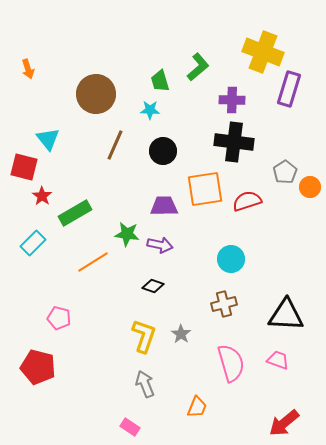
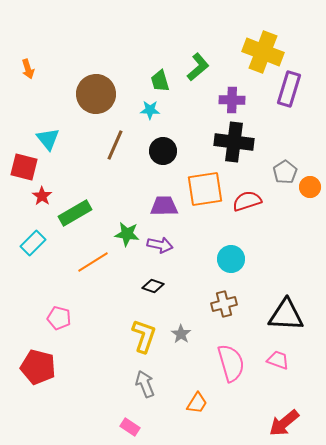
orange trapezoid: moved 4 px up; rotated 10 degrees clockwise
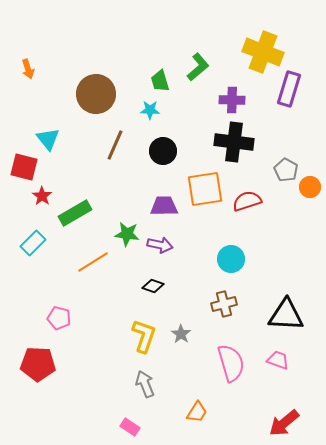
gray pentagon: moved 1 px right, 2 px up; rotated 10 degrees counterclockwise
red pentagon: moved 3 px up; rotated 12 degrees counterclockwise
orange trapezoid: moved 9 px down
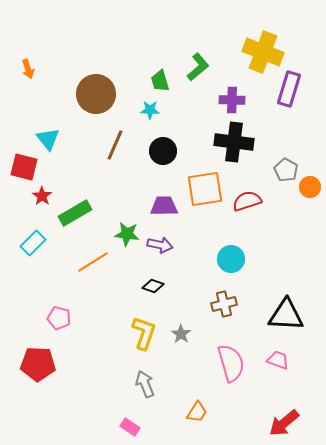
yellow L-shape: moved 3 px up
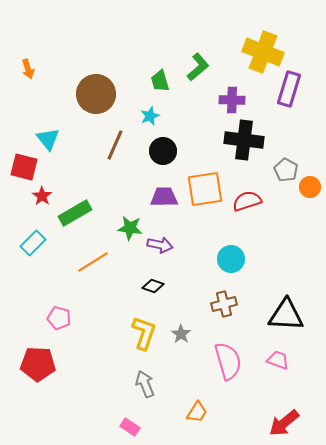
cyan star: moved 6 px down; rotated 24 degrees counterclockwise
black cross: moved 10 px right, 2 px up
purple trapezoid: moved 9 px up
green star: moved 3 px right, 6 px up
pink semicircle: moved 3 px left, 2 px up
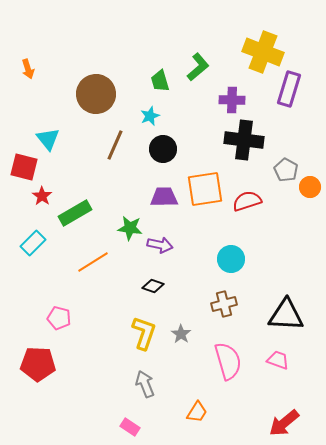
black circle: moved 2 px up
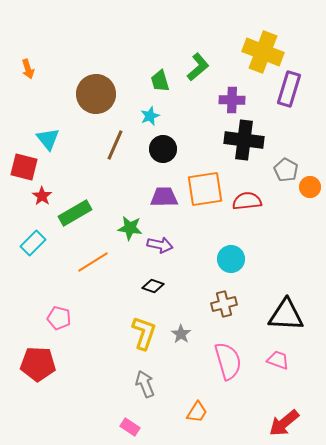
red semicircle: rotated 12 degrees clockwise
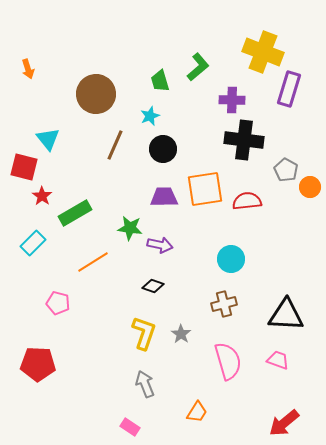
pink pentagon: moved 1 px left, 15 px up
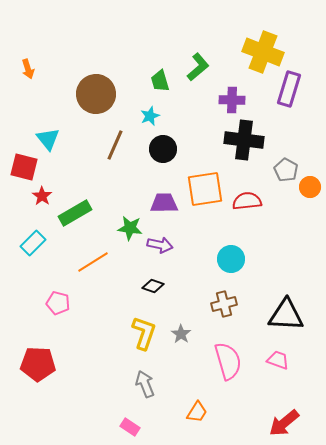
purple trapezoid: moved 6 px down
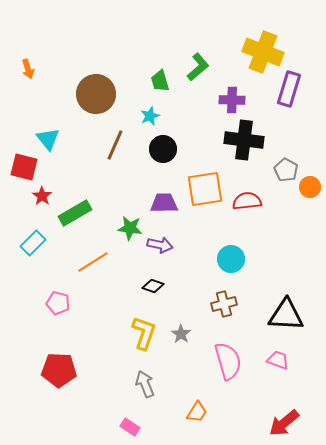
red pentagon: moved 21 px right, 6 px down
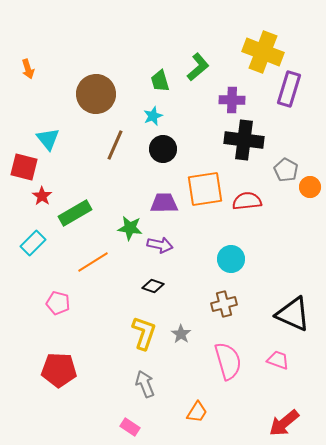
cyan star: moved 3 px right
black triangle: moved 7 px right, 1 px up; rotated 21 degrees clockwise
